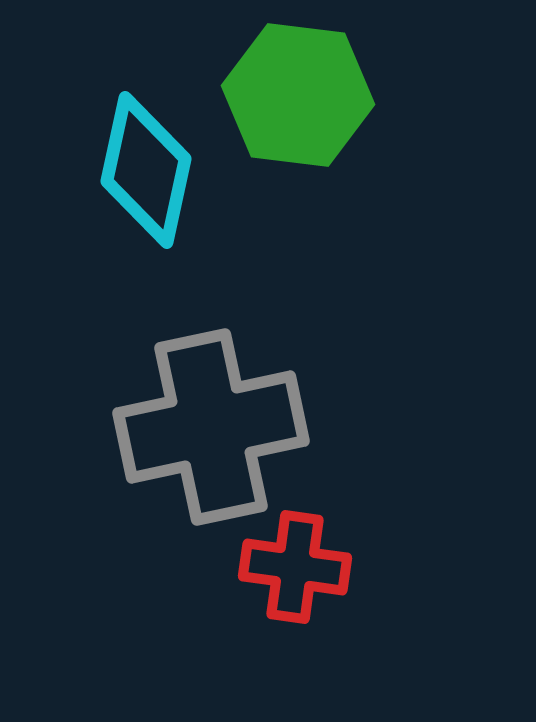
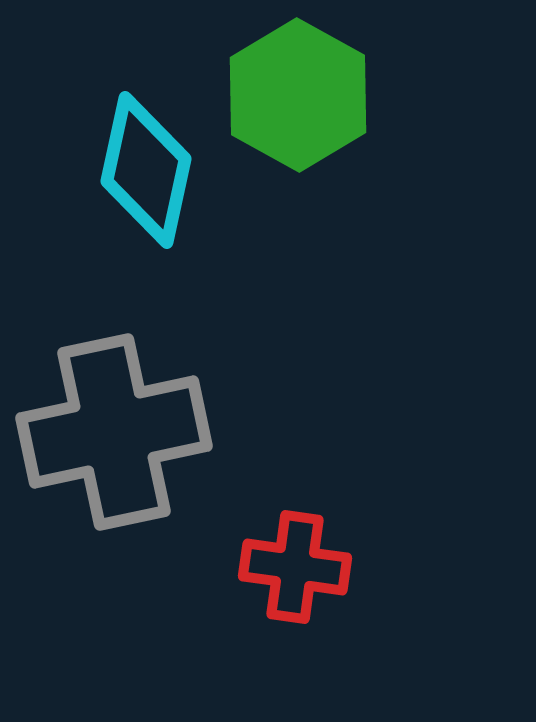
green hexagon: rotated 22 degrees clockwise
gray cross: moved 97 px left, 5 px down
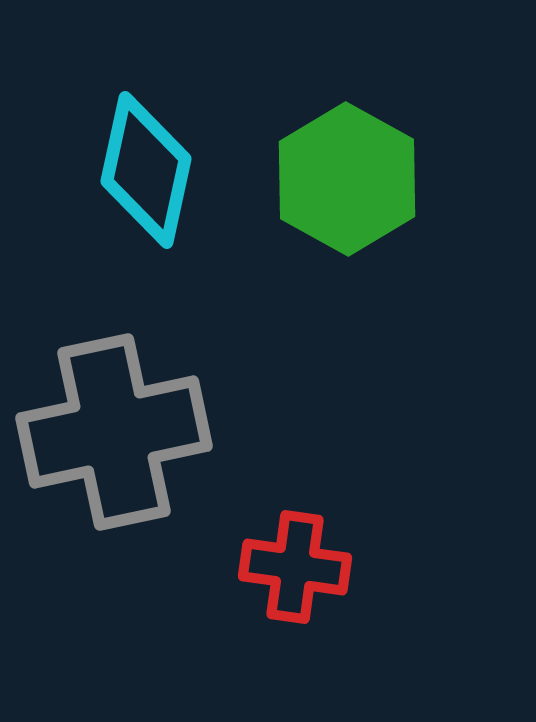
green hexagon: moved 49 px right, 84 px down
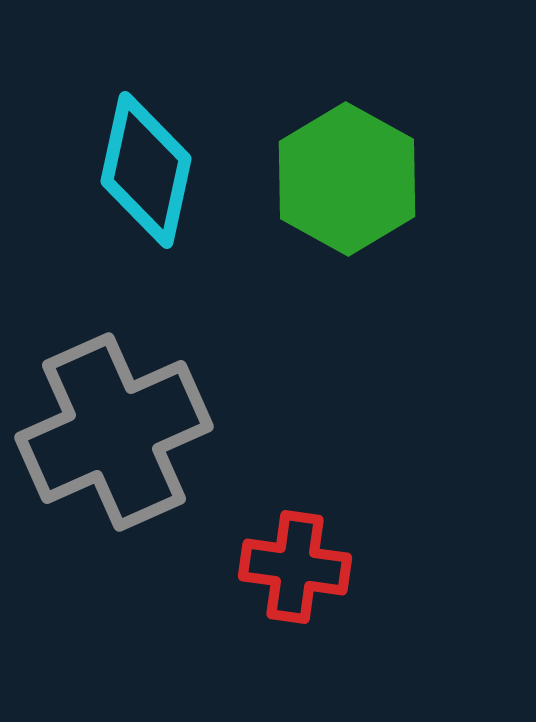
gray cross: rotated 12 degrees counterclockwise
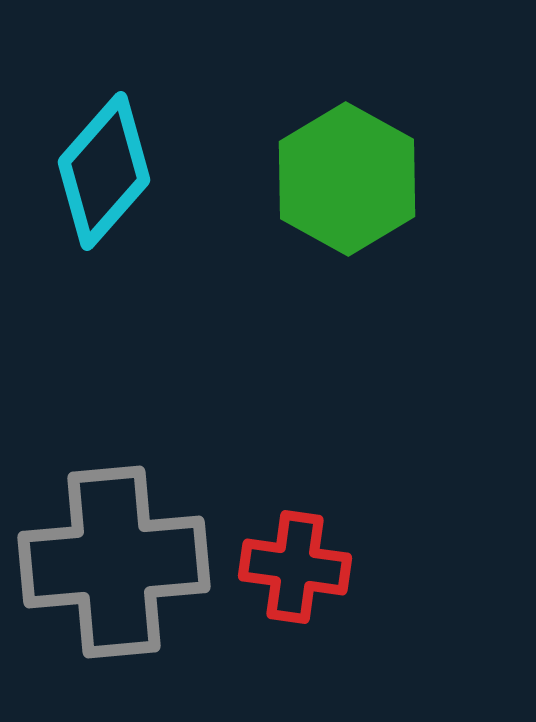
cyan diamond: moved 42 px left, 1 px down; rotated 29 degrees clockwise
gray cross: moved 130 px down; rotated 19 degrees clockwise
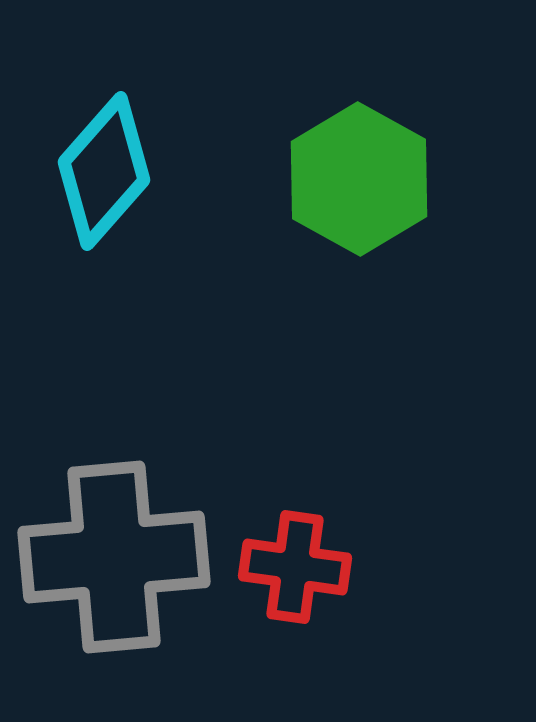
green hexagon: moved 12 px right
gray cross: moved 5 px up
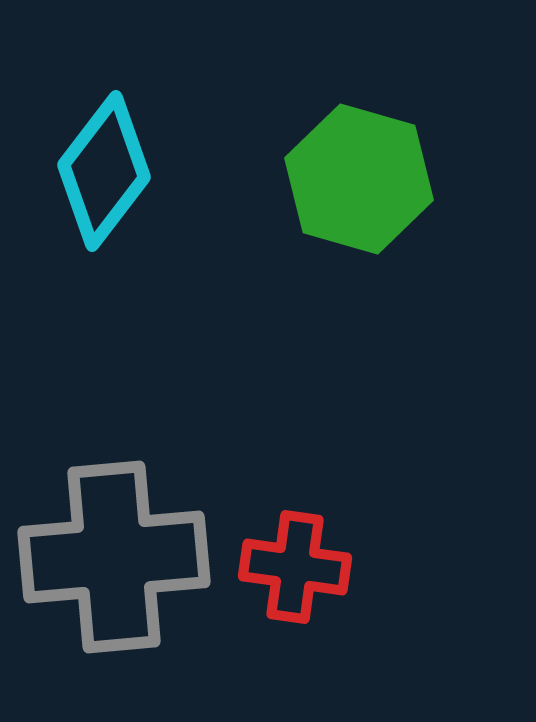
cyan diamond: rotated 4 degrees counterclockwise
green hexagon: rotated 13 degrees counterclockwise
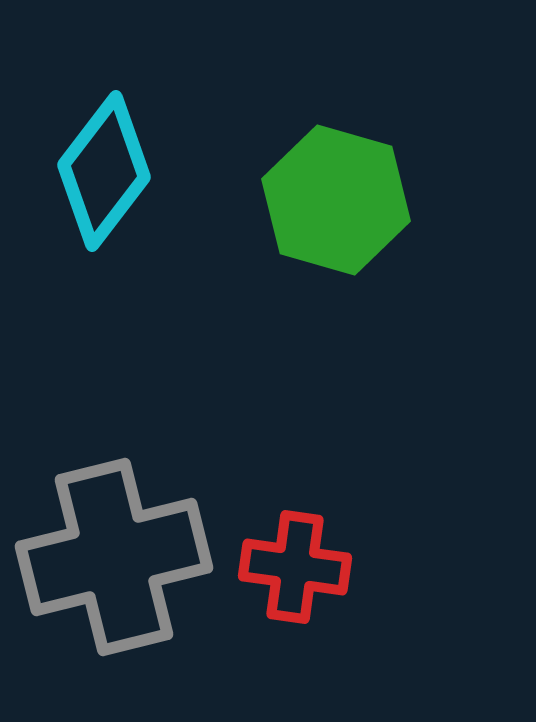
green hexagon: moved 23 px left, 21 px down
gray cross: rotated 9 degrees counterclockwise
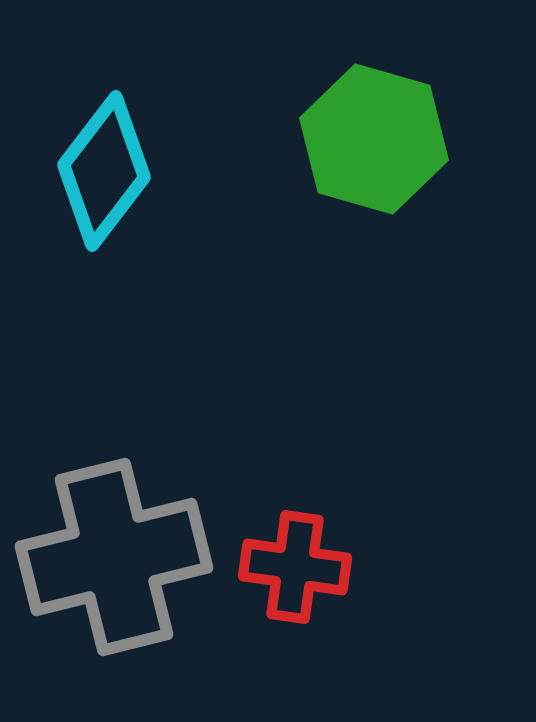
green hexagon: moved 38 px right, 61 px up
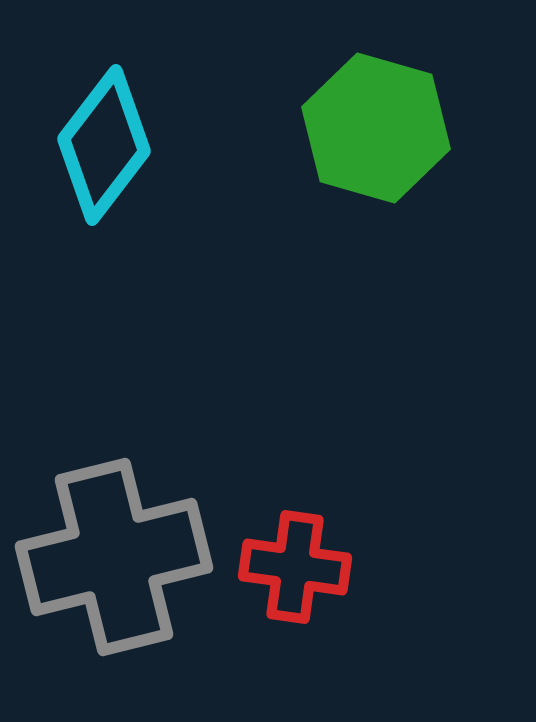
green hexagon: moved 2 px right, 11 px up
cyan diamond: moved 26 px up
